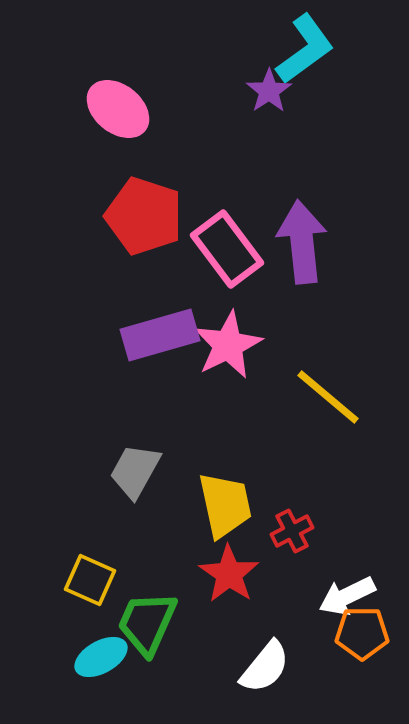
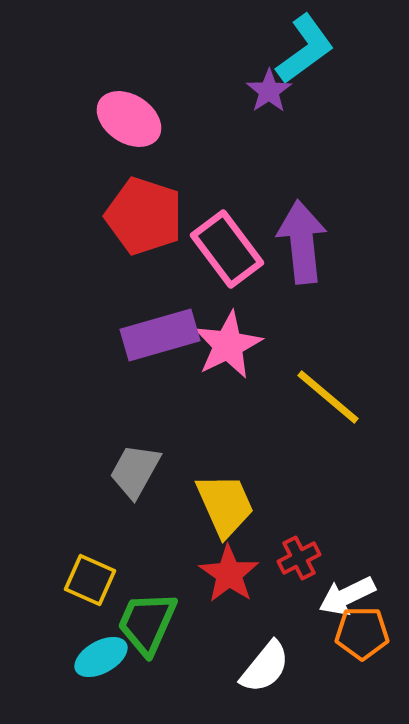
pink ellipse: moved 11 px right, 10 px down; rotated 6 degrees counterclockwise
yellow trapezoid: rotated 12 degrees counterclockwise
red cross: moved 7 px right, 27 px down
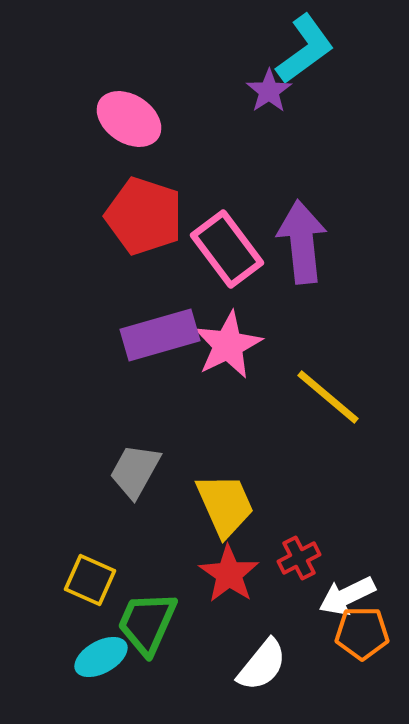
white semicircle: moved 3 px left, 2 px up
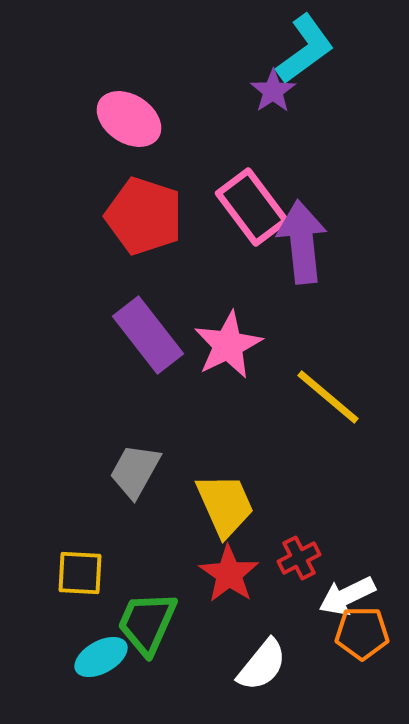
purple star: moved 4 px right
pink rectangle: moved 25 px right, 42 px up
purple rectangle: moved 12 px left; rotated 68 degrees clockwise
yellow square: moved 10 px left, 7 px up; rotated 21 degrees counterclockwise
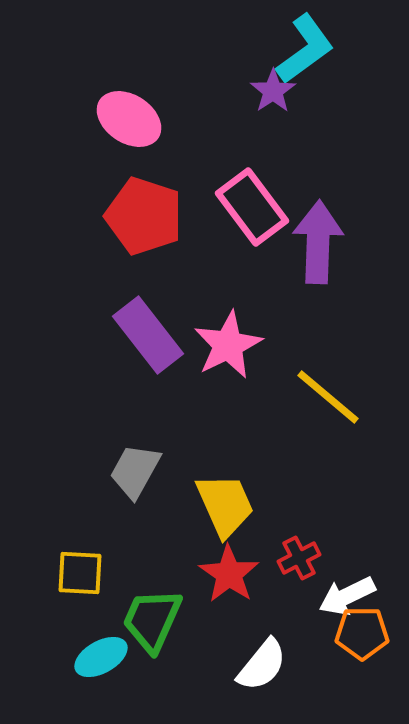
purple arrow: moved 16 px right; rotated 8 degrees clockwise
green trapezoid: moved 5 px right, 3 px up
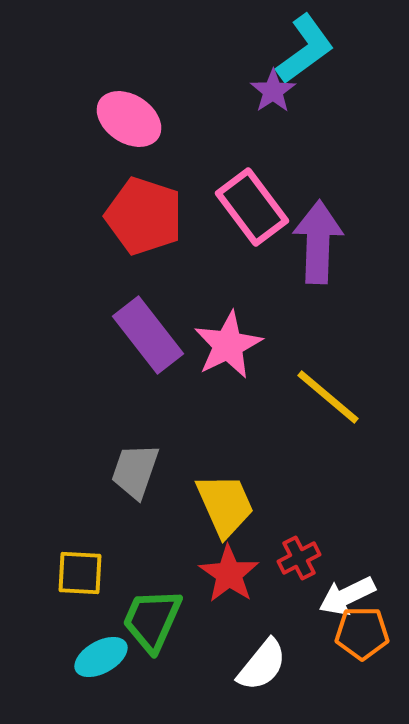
gray trapezoid: rotated 10 degrees counterclockwise
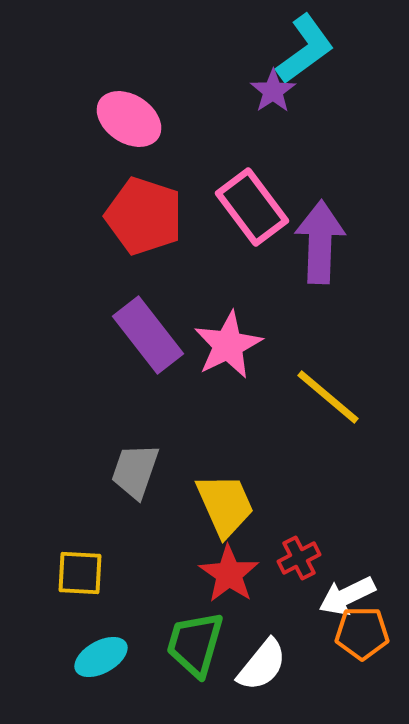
purple arrow: moved 2 px right
green trapezoid: moved 43 px right, 24 px down; rotated 8 degrees counterclockwise
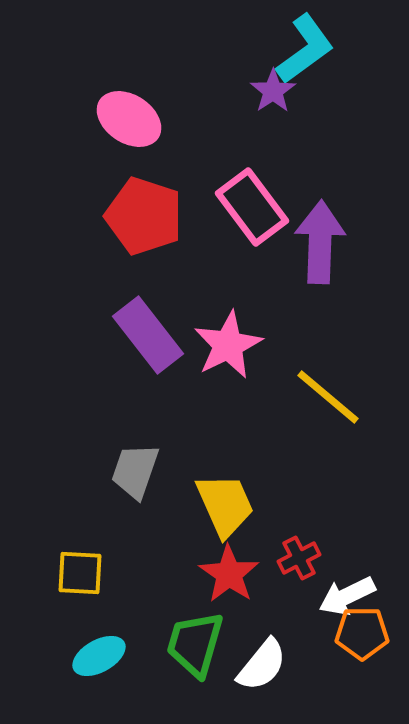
cyan ellipse: moved 2 px left, 1 px up
